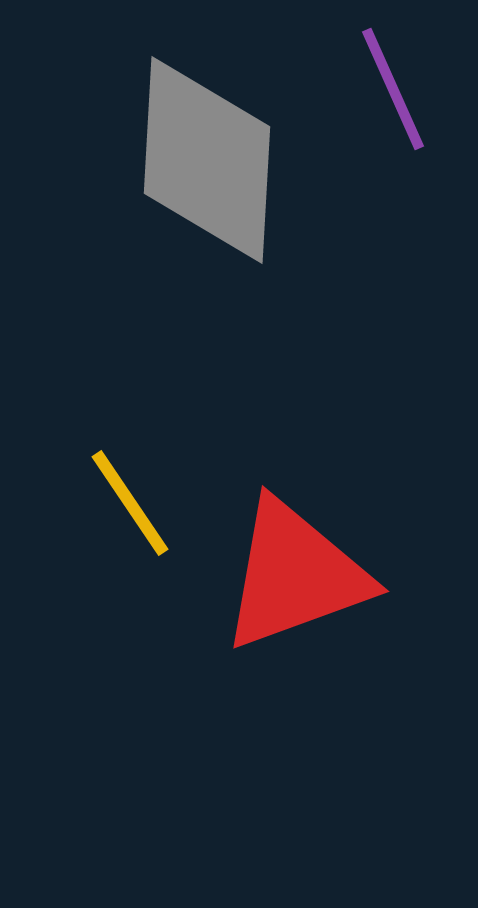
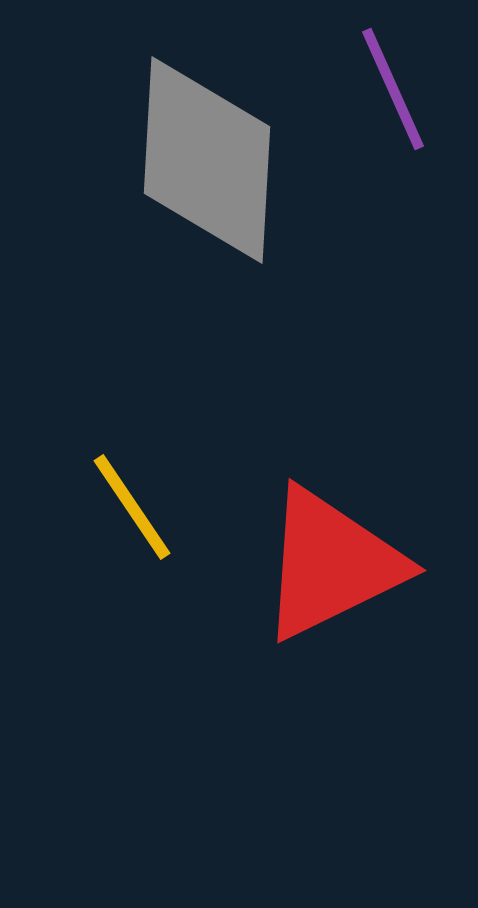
yellow line: moved 2 px right, 4 px down
red triangle: moved 36 px right, 11 px up; rotated 6 degrees counterclockwise
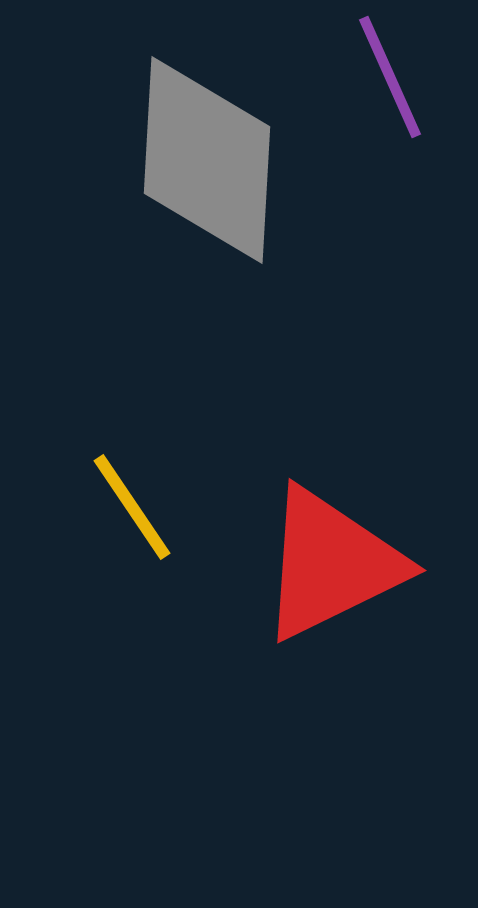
purple line: moved 3 px left, 12 px up
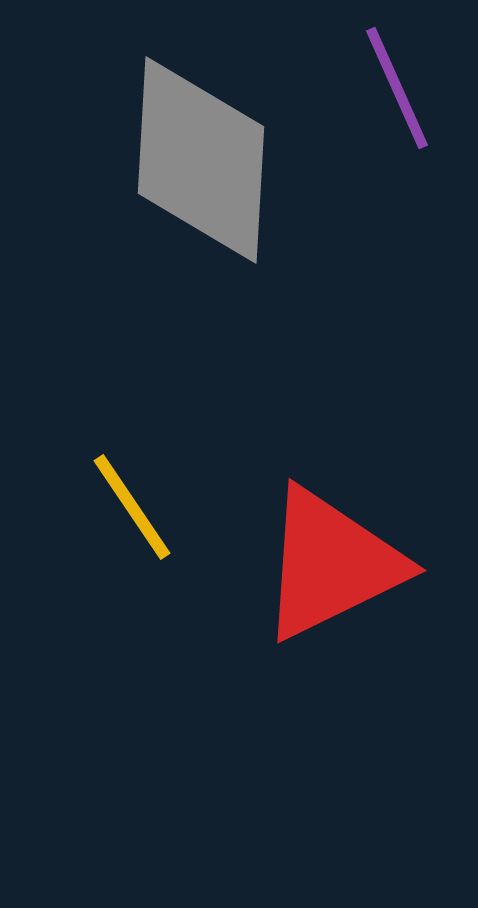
purple line: moved 7 px right, 11 px down
gray diamond: moved 6 px left
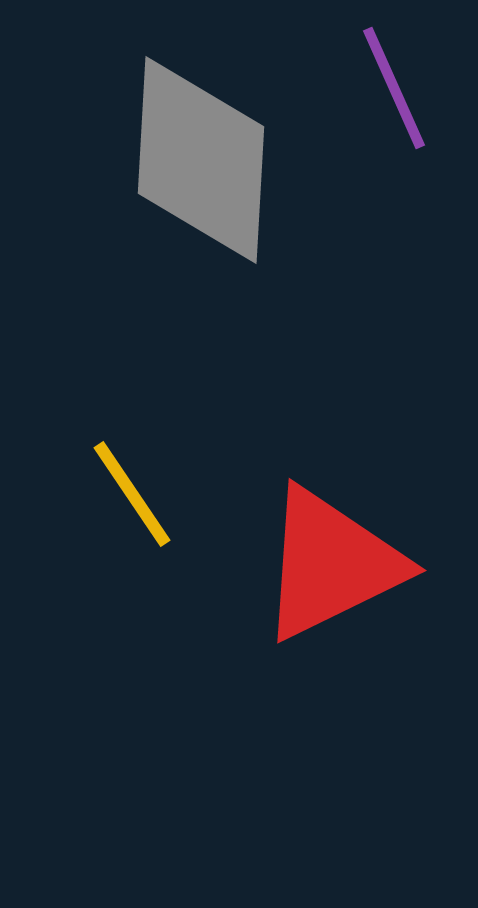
purple line: moved 3 px left
yellow line: moved 13 px up
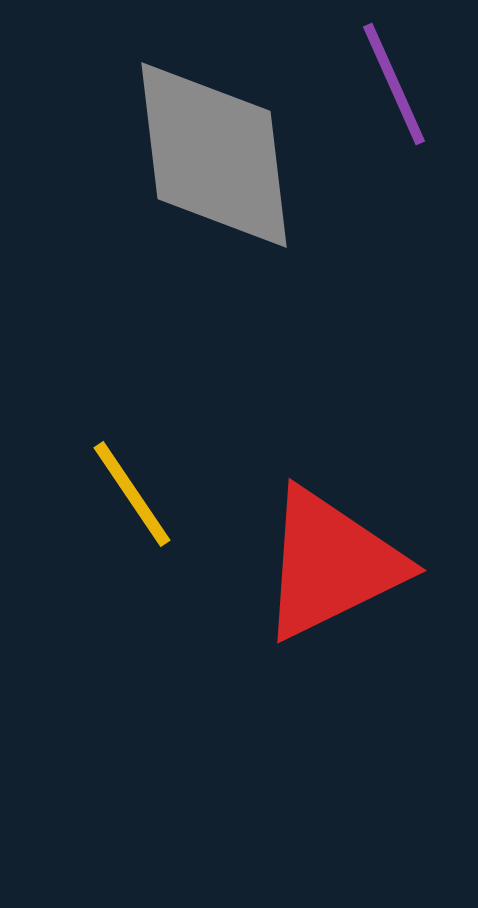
purple line: moved 4 px up
gray diamond: moved 13 px right, 5 px up; rotated 10 degrees counterclockwise
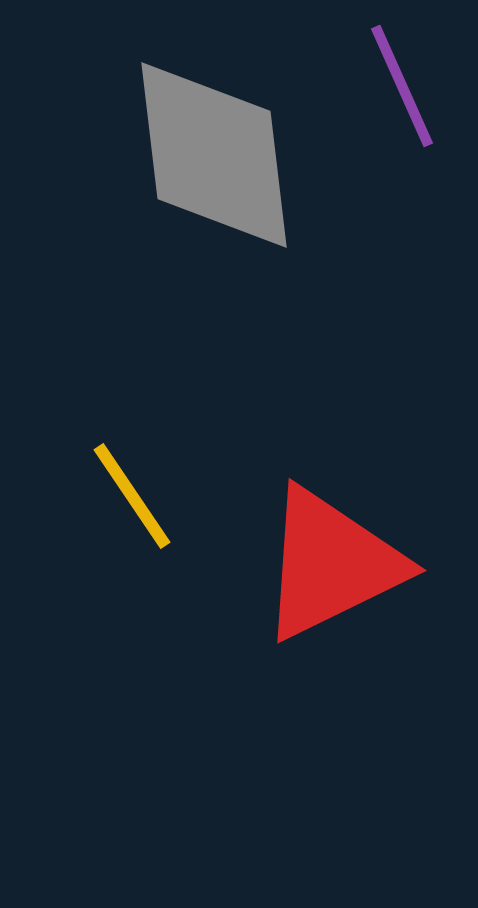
purple line: moved 8 px right, 2 px down
yellow line: moved 2 px down
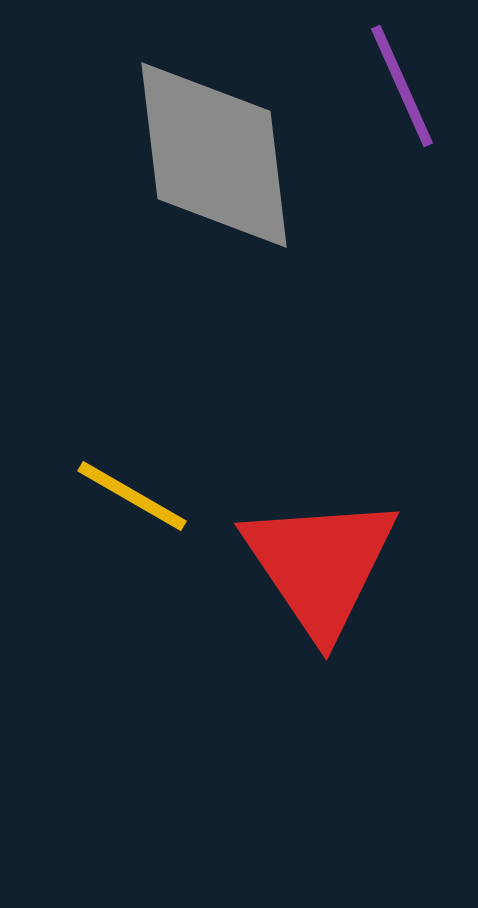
yellow line: rotated 26 degrees counterclockwise
red triangle: moved 11 px left, 1 px down; rotated 38 degrees counterclockwise
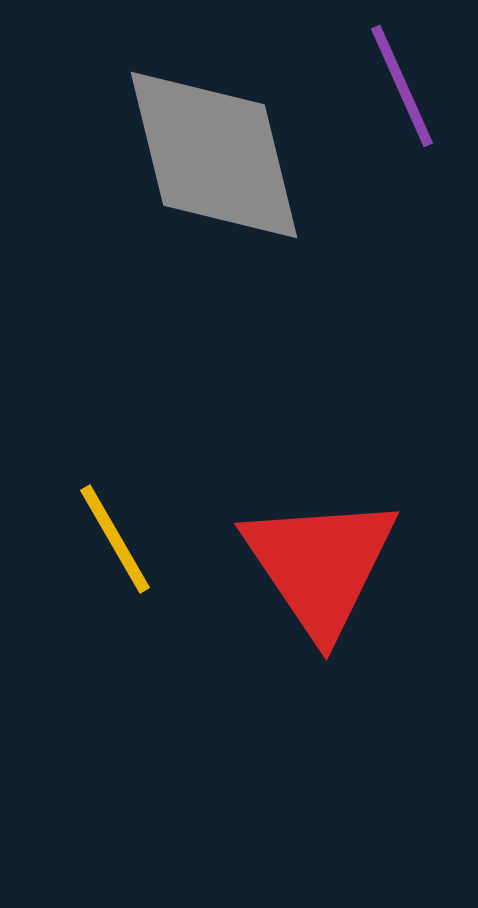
gray diamond: rotated 7 degrees counterclockwise
yellow line: moved 17 px left, 43 px down; rotated 30 degrees clockwise
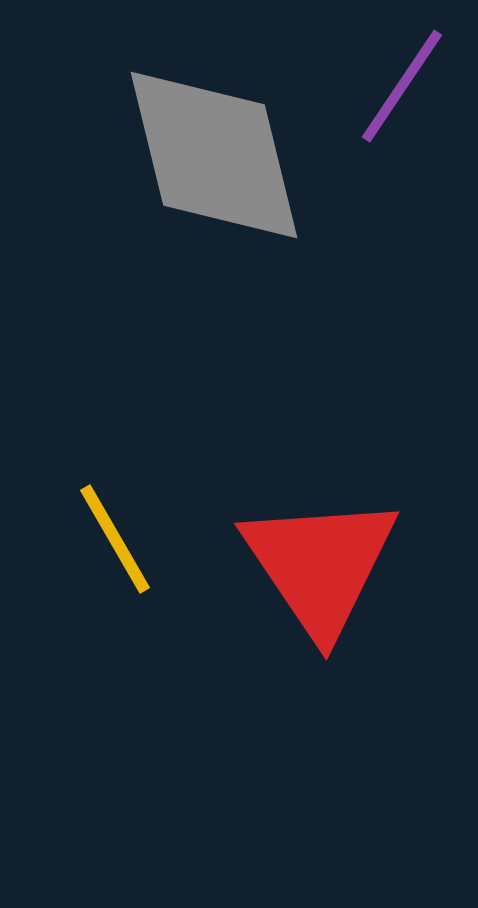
purple line: rotated 58 degrees clockwise
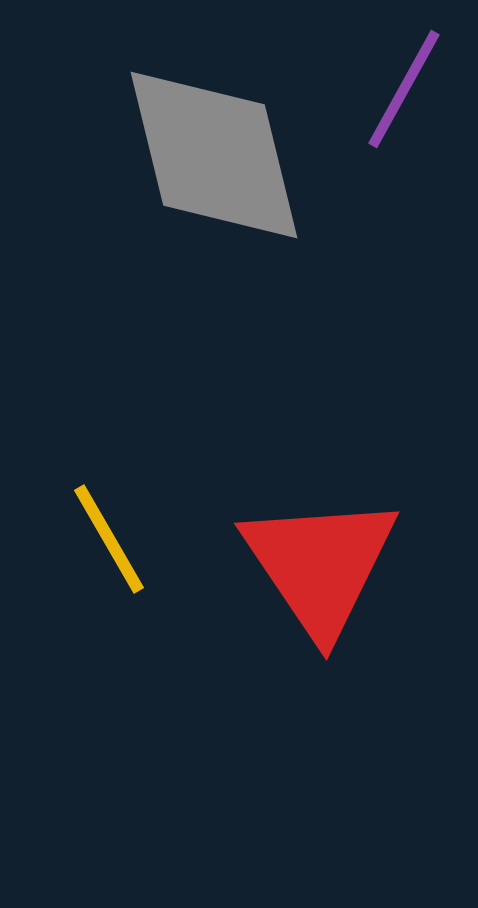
purple line: moved 2 px right, 3 px down; rotated 5 degrees counterclockwise
yellow line: moved 6 px left
